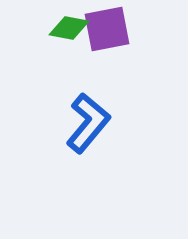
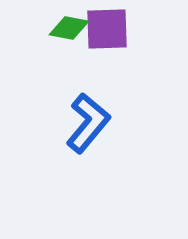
purple square: rotated 9 degrees clockwise
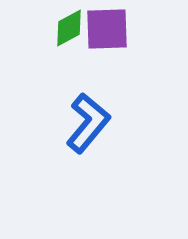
green diamond: rotated 39 degrees counterclockwise
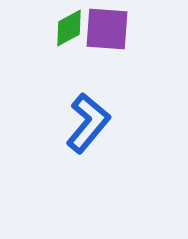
purple square: rotated 6 degrees clockwise
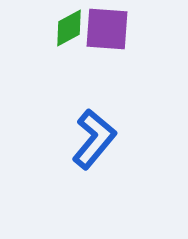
blue L-shape: moved 6 px right, 16 px down
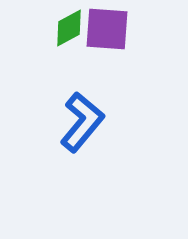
blue L-shape: moved 12 px left, 17 px up
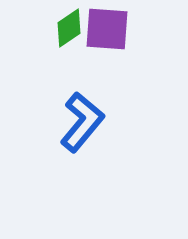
green diamond: rotated 6 degrees counterclockwise
